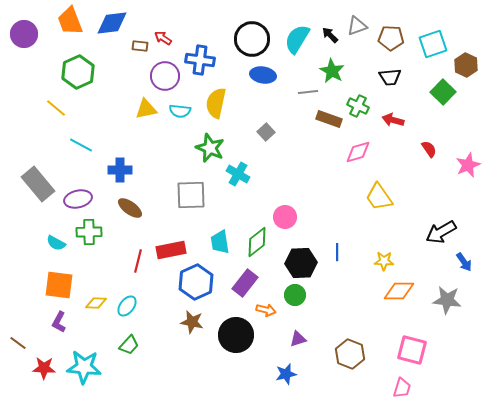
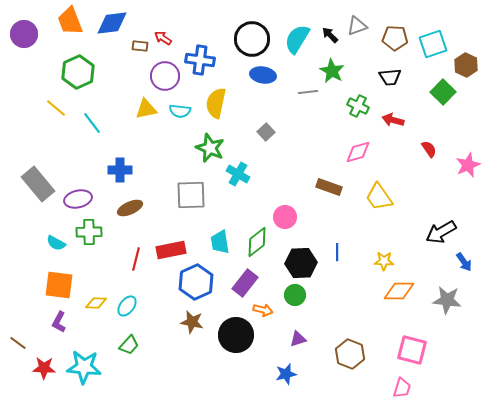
brown pentagon at (391, 38): moved 4 px right
brown rectangle at (329, 119): moved 68 px down
cyan line at (81, 145): moved 11 px right, 22 px up; rotated 25 degrees clockwise
brown ellipse at (130, 208): rotated 60 degrees counterclockwise
red line at (138, 261): moved 2 px left, 2 px up
orange arrow at (266, 310): moved 3 px left
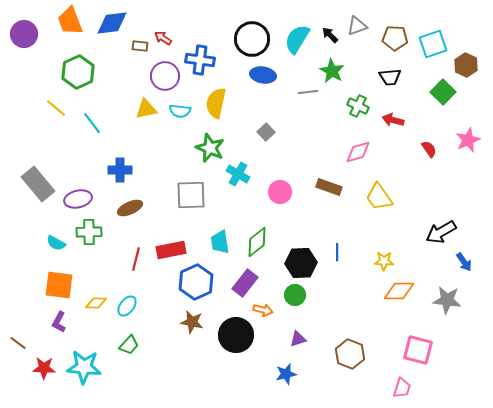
pink star at (468, 165): moved 25 px up
pink circle at (285, 217): moved 5 px left, 25 px up
pink square at (412, 350): moved 6 px right
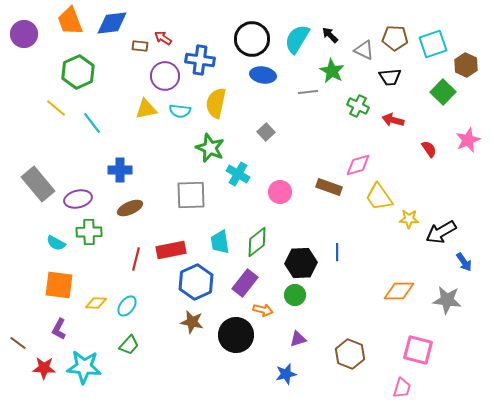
gray triangle at (357, 26): moved 7 px right, 24 px down; rotated 45 degrees clockwise
pink diamond at (358, 152): moved 13 px down
yellow star at (384, 261): moved 25 px right, 42 px up
purple L-shape at (59, 322): moved 7 px down
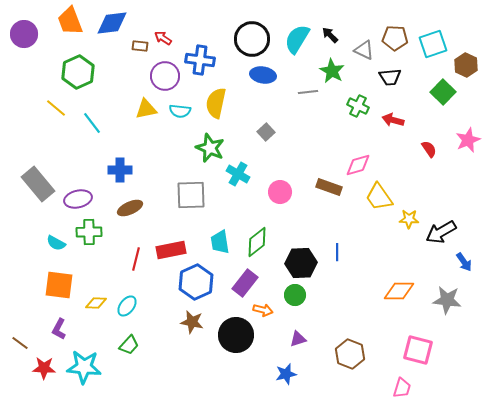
brown line at (18, 343): moved 2 px right
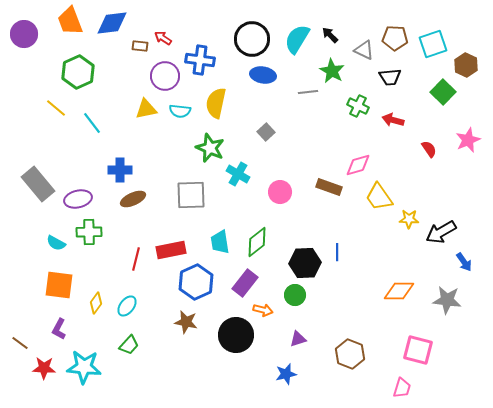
brown ellipse at (130, 208): moved 3 px right, 9 px up
black hexagon at (301, 263): moved 4 px right
yellow diamond at (96, 303): rotated 55 degrees counterclockwise
brown star at (192, 322): moved 6 px left
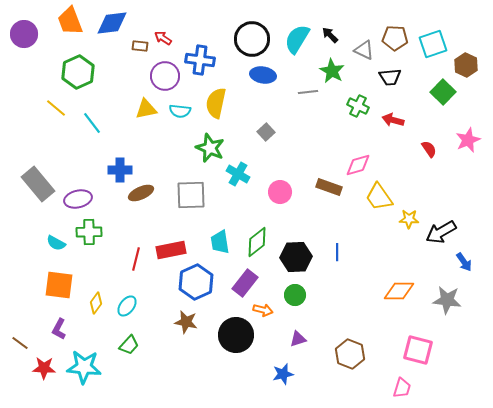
brown ellipse at (133, 199): moved 8 px right, 6 px up
black hexagon at (305, 263): moved 9 px left, 6 px up
blue star at (286, 374): moved 3 px left
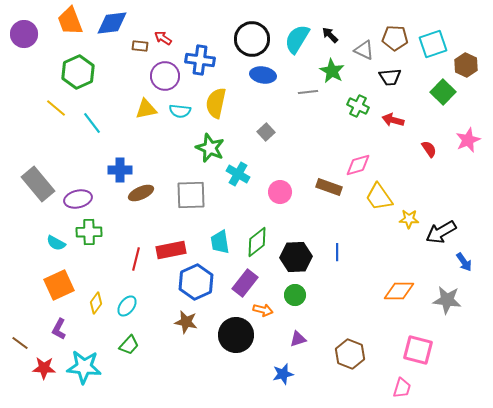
orange square at (59, 285): rotated 32 degrees counterclockwise
